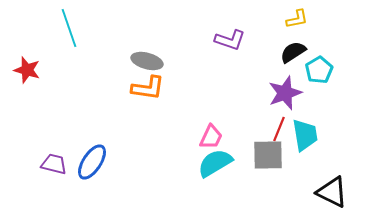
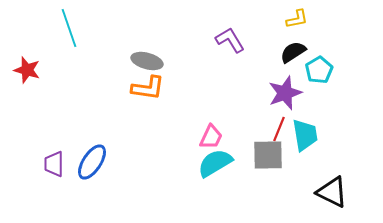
purple L-shape: rotated 140 degrees counterclockwise
purple trapezoid: rotated 104 degrees counterclockwise
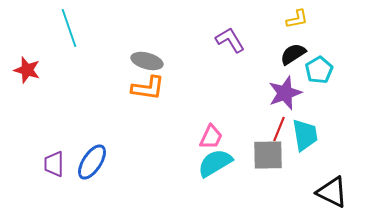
black semicircle: moved 2 px down
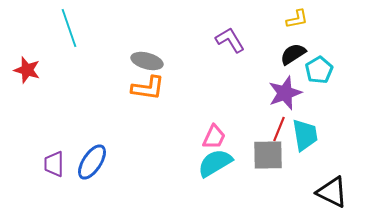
pink trapezoid: moved 3 px right
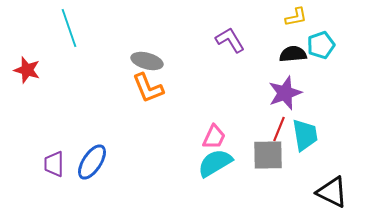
yellow L-shape: moved 1 px left, 2 px up
black semicircle: rotated 28 degrees clockwise
cyan pentagon: moved 2 px right, 25 px up; rotated 12 degrees clockwise
orange L-shape: rotated 60 degrees clockwise
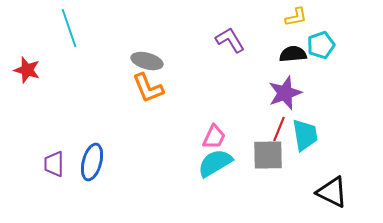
blue ellipse: rotated 18 degrees counterclockwise
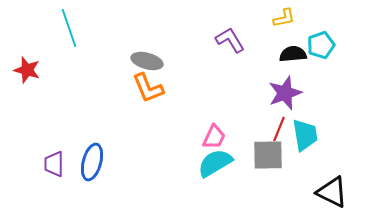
yellow L-shape: moved 12 px left, 1 px down
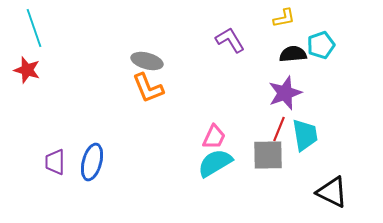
cyan line: moved 35 px left
purple trapezoid: moved 1 px right, 2 px up
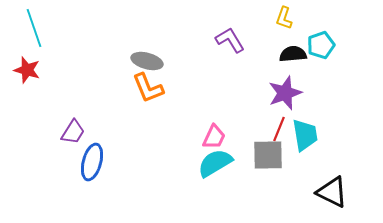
yellow L-shape: rotated 120 degrees clockwise
purple trapezoid: moved 18 px right, 30 px up; rotated 148 degrees counterclockwise
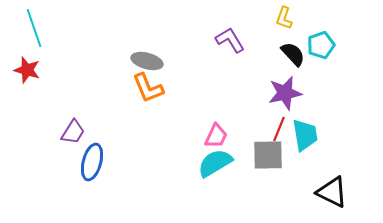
black semicircle: rotated 52 degrees clockwise
purple star: rotated 8 degrees clockwise
pink trapezoid: moved 2 px right, 1 px up
